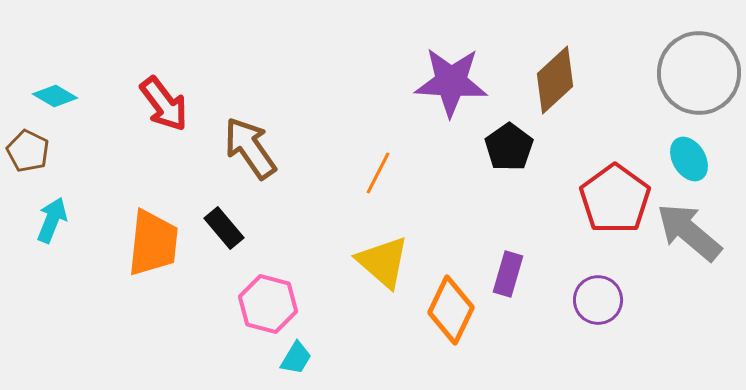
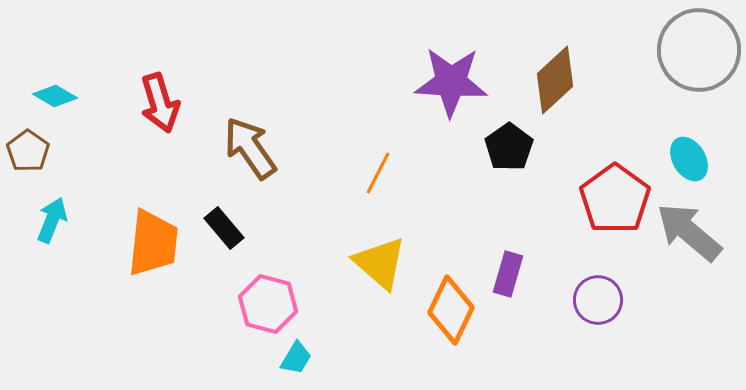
gray circle: moved 23 px up
red arrow: moved 4 px left, 1 px up; rotated 20 degrees clockwise
brown pentagon: rotated 9 degrees clockwise
yellow triangle: moved 3 px left, 1 px down
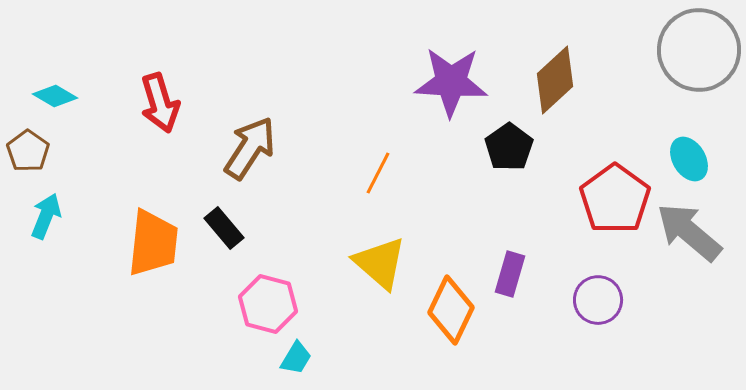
brown arrow: rotated 68 degrees clockwise
cyan arrow: moved 6 px left, 4 px up
purple rectangle: moved 2 px right
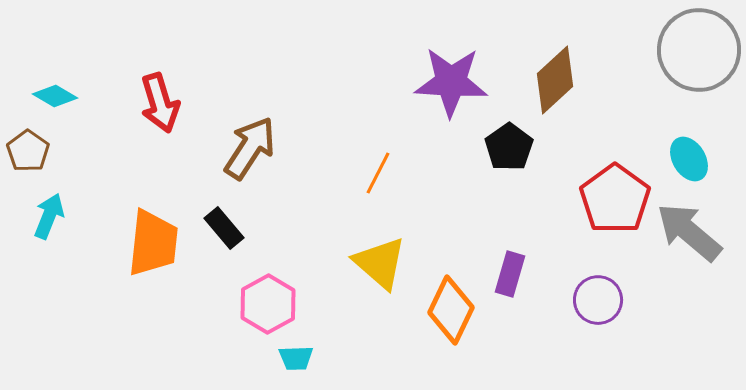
cyan arrow: moved 3 px right
pink hexagon: rotated 16 degrees clockwise
cyan trapezoid: rotated 57 degrees clockwise
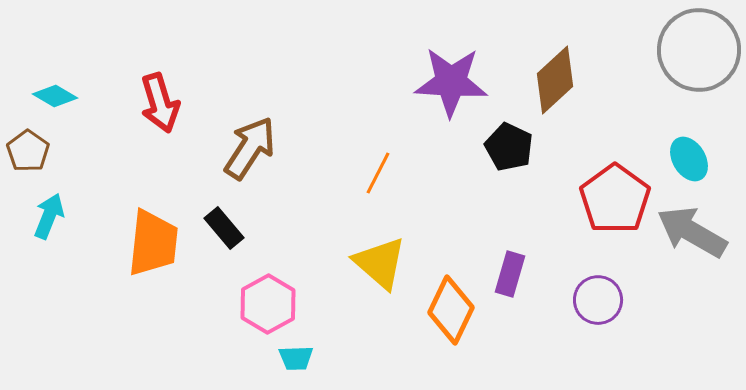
black pentagon: rotated 12 degrees counterclockwise
gray arrow: moved 3 px right; rotated 10 degrees counterclockwise
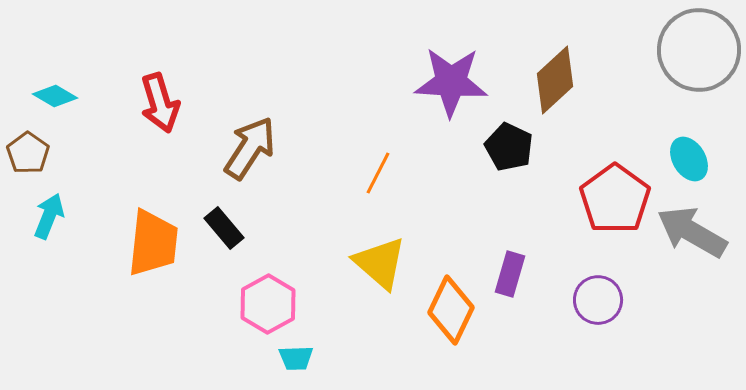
brown pentagon: moved 2 px down
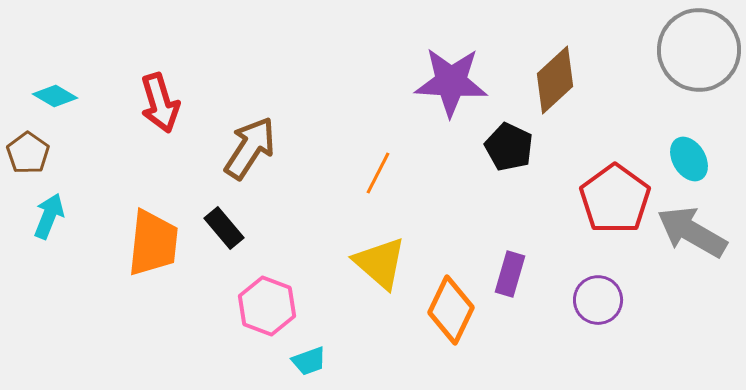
pink hexagon: moved 1 px left, 2 px down; rotated 10 degrees counterclockwise
cyan trapezoid: moved 13 px right, 3 px down; rotated 18 degrees counterclockwise
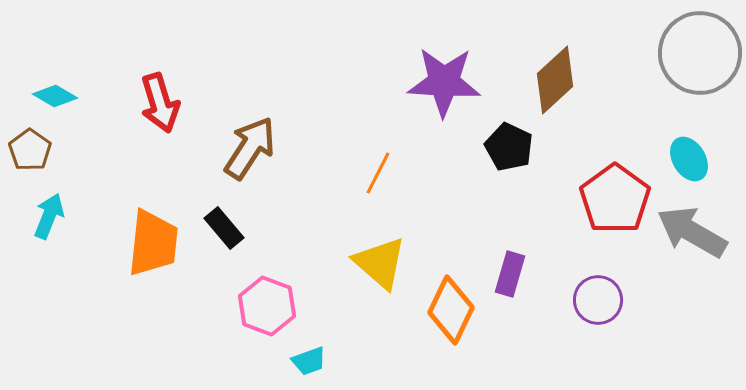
gray circle: moved 1 px right, 3 px down
purple star: moved 7 px left
brown pentagon: moved 2 px right, 3 px up
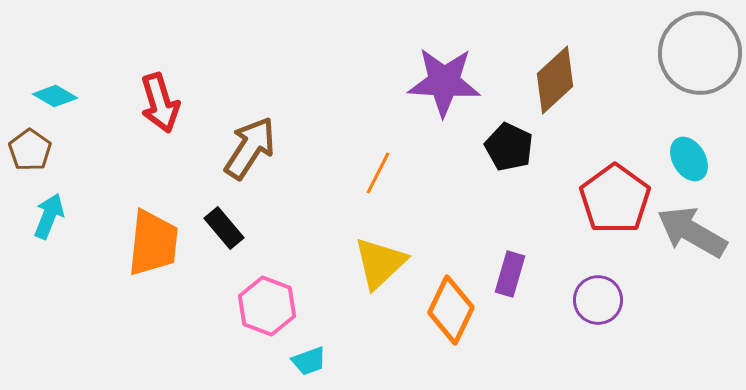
yellow triangle: rotated 36 degrees clockwise
